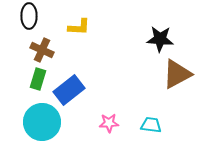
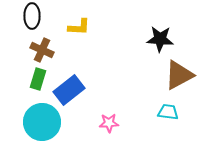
black ellipse: moved 3 px right
brown triangle: moved 2 px right, 1 px down
cyan trapezoid: moved 17 px right, 13 px up
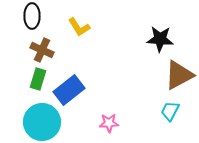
yellow L-shape: rotated 55 degrees clockwise
cyan trapezoid: moved 2 px right, 1 px up; rotated 70 degrees counterclockwise
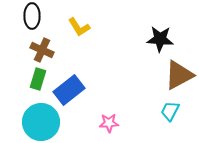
cyan circle: moved 1 px left
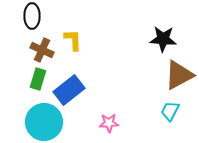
yellow L-shape: moved 6 px left, 13 px down; rotated 150 degrees counterclockwise
black star: moved 3 px right
cyan circle: moved 3 px right
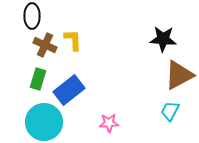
brown cross: moved 3 px right, 5 px up
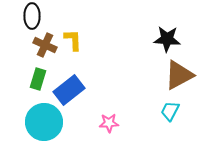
black star: moved 4 px right
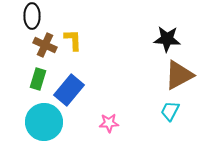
blue rectangle: rotated 12 degrees counterclockwise
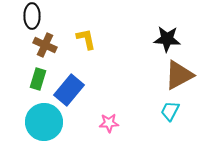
yellow L-shape: moved 13 px right, 1 px up; rotated 10 degrees counterclockwise
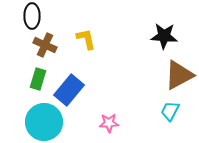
black star: moved 3 px left, 3 px up
